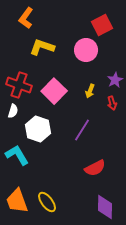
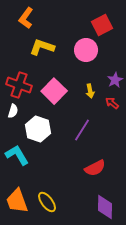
yellow arrow: rotated 32 degrees counterclockwise
red arrow: rotated 144 degrees clockwise
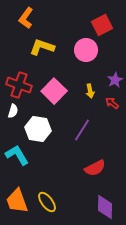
white hexagon: rotated 10 degrees counterclockwise
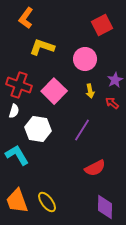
pink circle: moved 1 px left, 9 px down
white semicircle: moved 1 px right
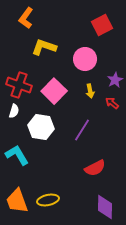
yellow L-shape: moved 2 px right
white hexagon: moved 3 px right, 2 px up
yellow ellipse: moved 1 px right, 2 px up; rotated 65 degrees counterclockwise
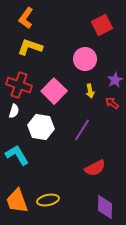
yellow L-shape: moved 14 px left
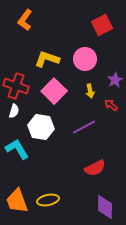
orange L-shape: moved 1 px left, 2 px down
yellow L-shape: moved 17 px right, 12 px down
red cross: moved 3 px left, 1 px down
red arrow: moved 1 px left, 2 px down
purple line: moved 2 px right, 3 px up; rotated 30 degrees clockwise
cyan L-shape: moved 6 px up
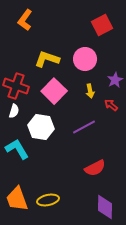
orange trapezoid: moved 2 px up
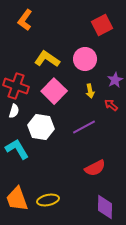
yellow L-shape: rotated 15 degrees clockwise
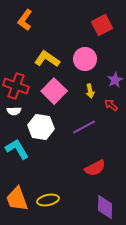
white semicircle: rotated 72 degrees clockwise
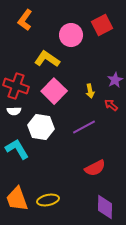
pink circle: moved 14 px left, 24 px up
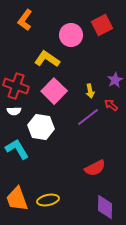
purple line: moved 4 px right, 10 px up; rotated 10 degrees counterclockwise
